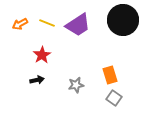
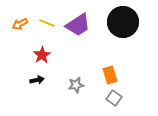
black circle: moved 2 px down
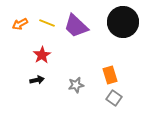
purple trapezoid: moved 2 px left, 1 px down; rotated 76 degrees clockwise
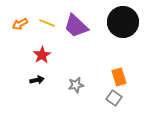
orange rectangle: moved 9 px right, 2 px down
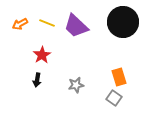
black arrow: rotated 112 degrees clockwise
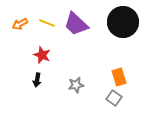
purple trapezoid: moved 2 px up
red star: rotated 18 degrees counterclockwise
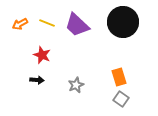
purple trapezoid: moved 1 px right, 1 px down
black arrow: rotated 96 degrees counterclockwise
gray star: rotated 14 degrees counterclockwise
gray square: moved 7 px right, 1 px down
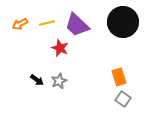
yellow line: rotated 35 degrees counterclockwise
red star: moved 18 px right, 7 px up
black arrow: rotated 32 degrees clockwise
gray star: moved 17 px left, 4 px up
gray square: moved 2 px right
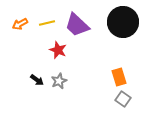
red star: moved 2 px left, 2 px down
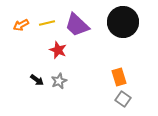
orange arrow: moved 1 px right, 1 px down
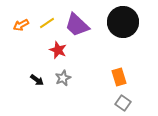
yellow line: rotated 21 degrees counterclockwise
gray star: moved 4 px right, 3 px up
gray square: moved 4 px down
